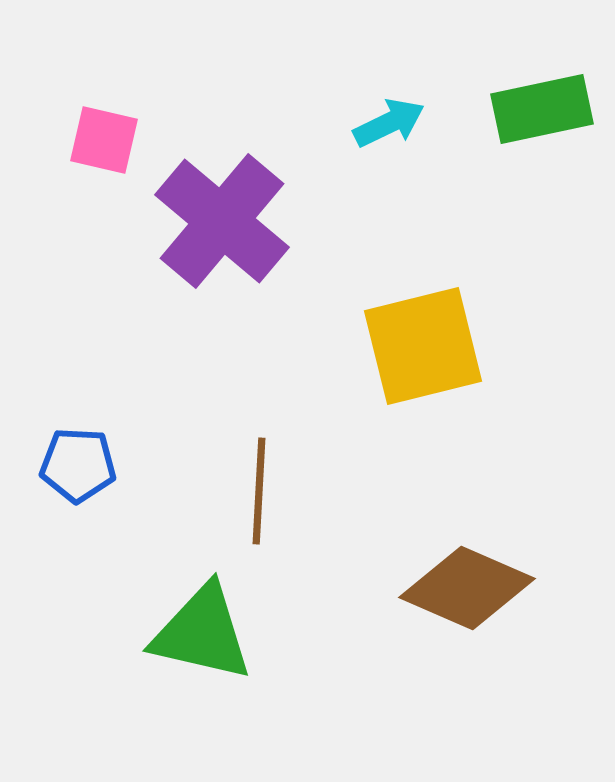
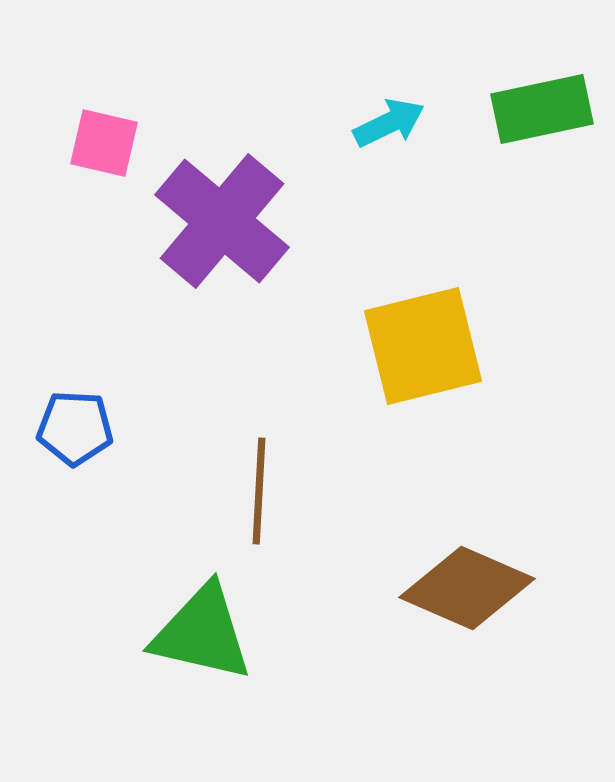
pink square: moved 3 px down
blue pentagon: moved 3 px left, 37 px up
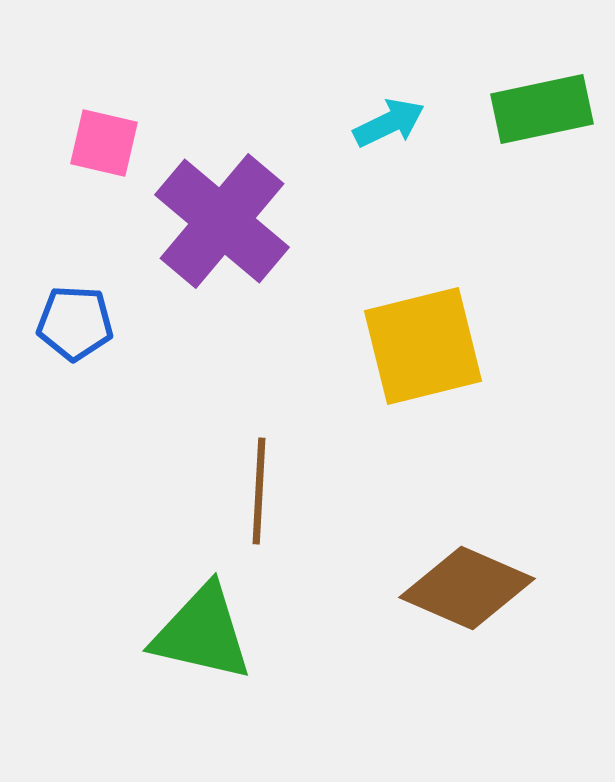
blue pentagon: moved 105 px up
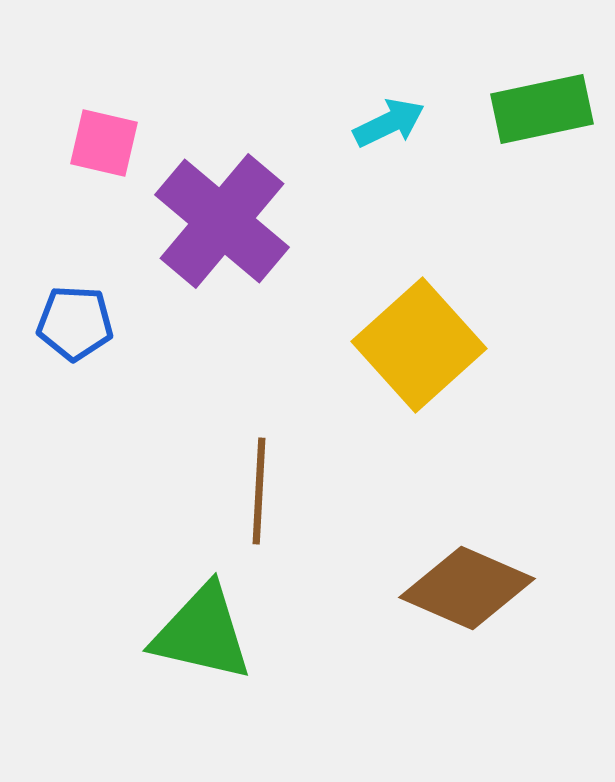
yellow square: moved 4 px left, 1 px up; rotated 28 degrees counterclockwise
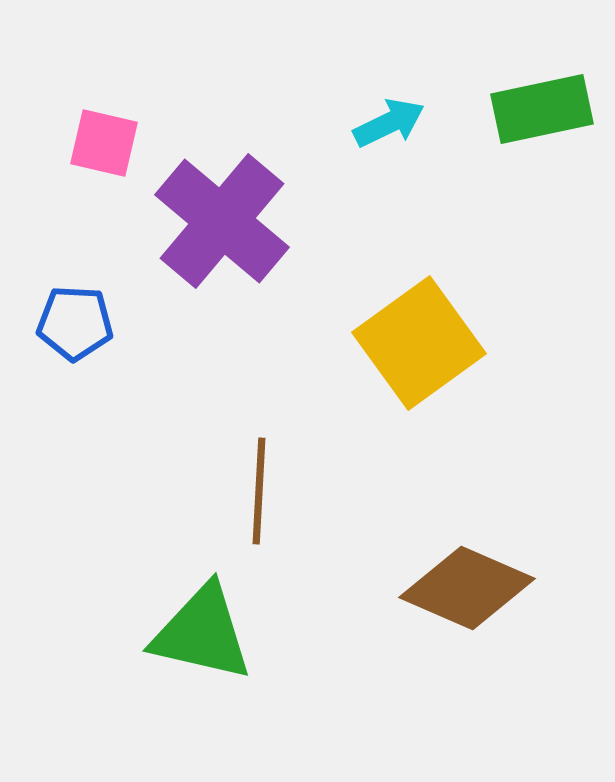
yellow square: moved 2 px up; rotated 6 degrees clockwise
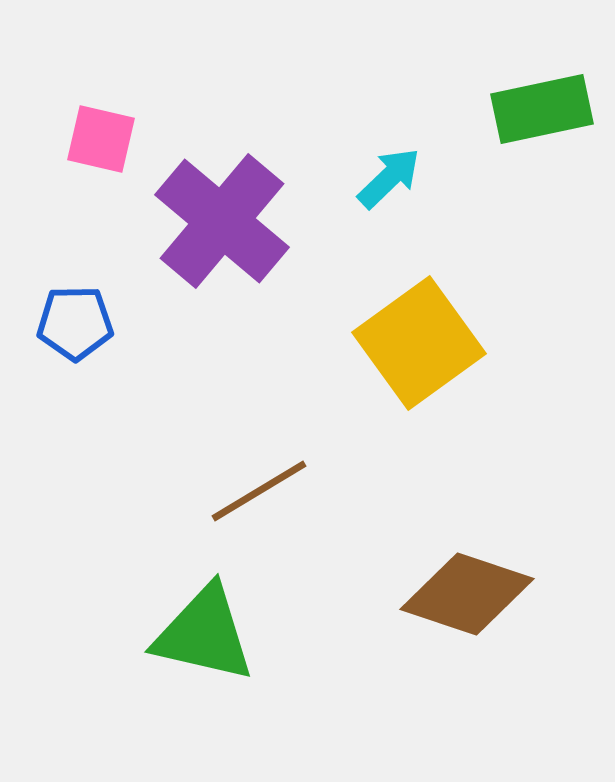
cyan arrow: moved 55 px down; rotated 18 degrees counterclockwise
pink square: moved 3 px left, 4 px up
blue pentagon: rotated 4 degrees counterclockwise
brown line: rotated 56 degrees clockwise
brown diamond: moved 6 px down; rotated 5 degrees counterclockwise
green triangle: moved 2 px right, 1 px down
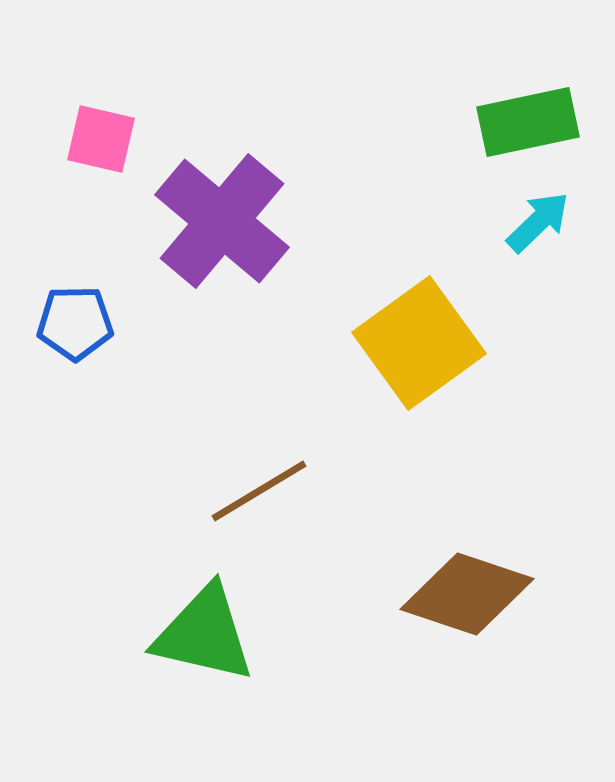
green rectangle: moved 14 px left, 13 px down
cyan arrow: moved 149 px right, 44 px down
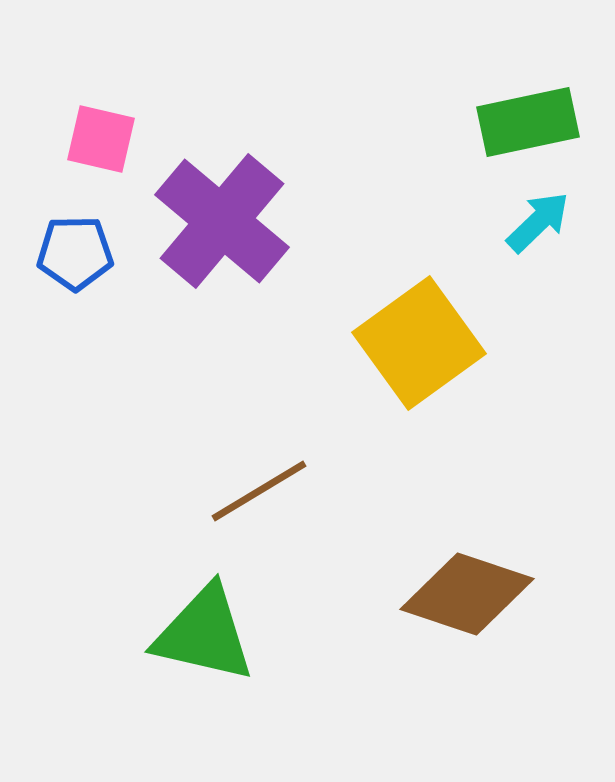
blue pentagon: moved 70 px up
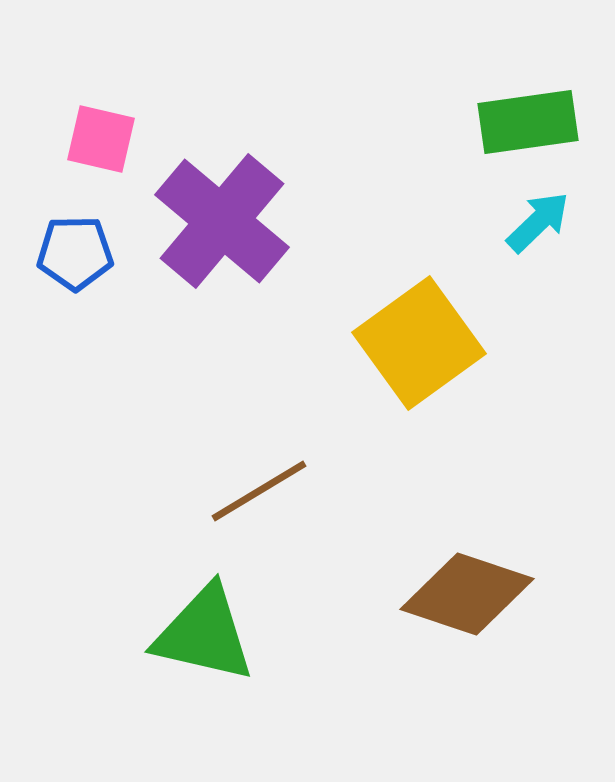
green rectangle: rotated 4 degrees clockwise
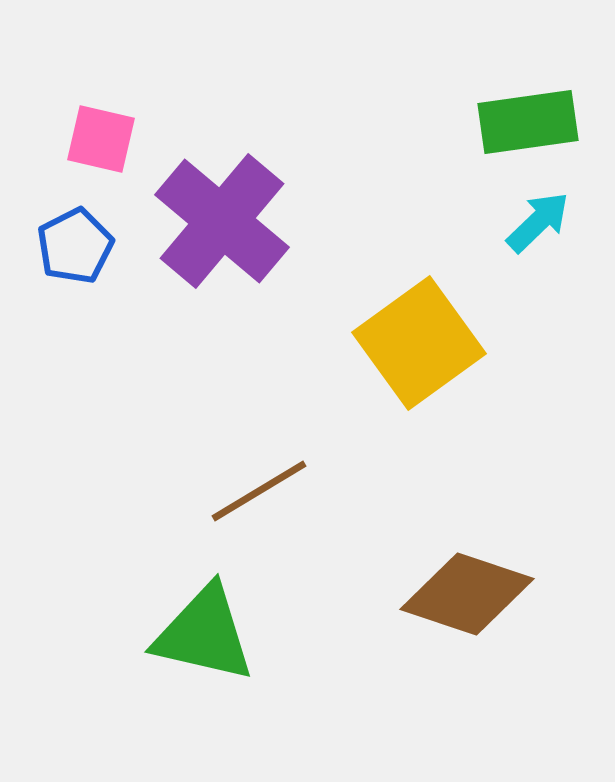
blue pentagon: moved 7 px up; rotated 26 degrees counterclockwise
